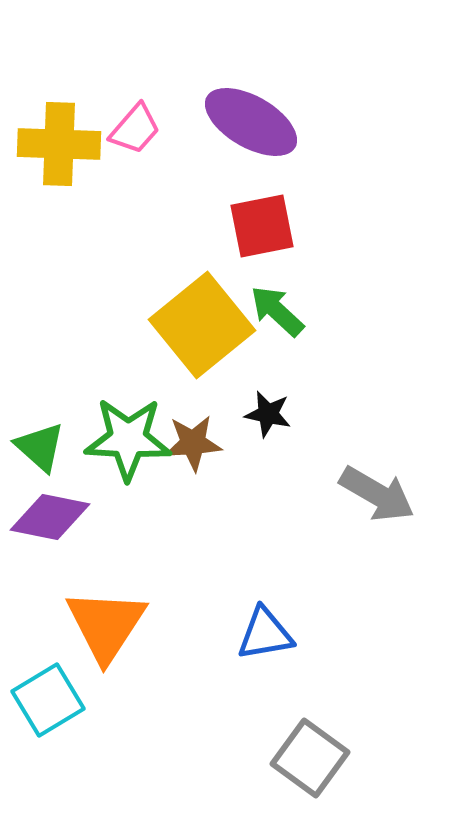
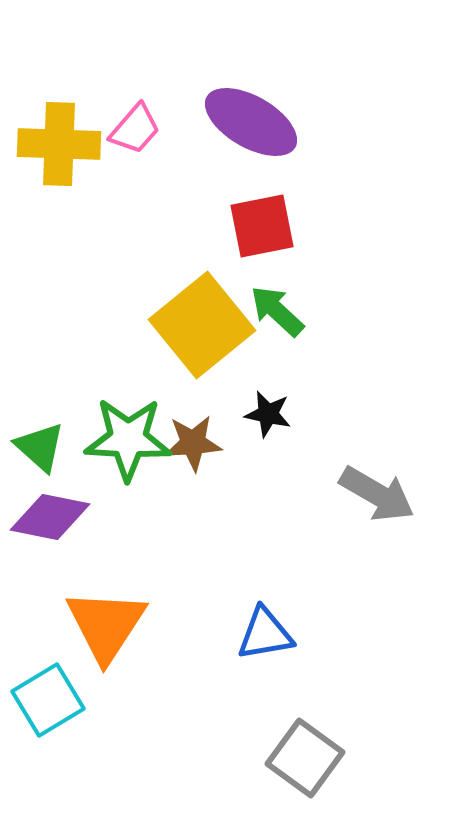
gray square: moved 5 px left
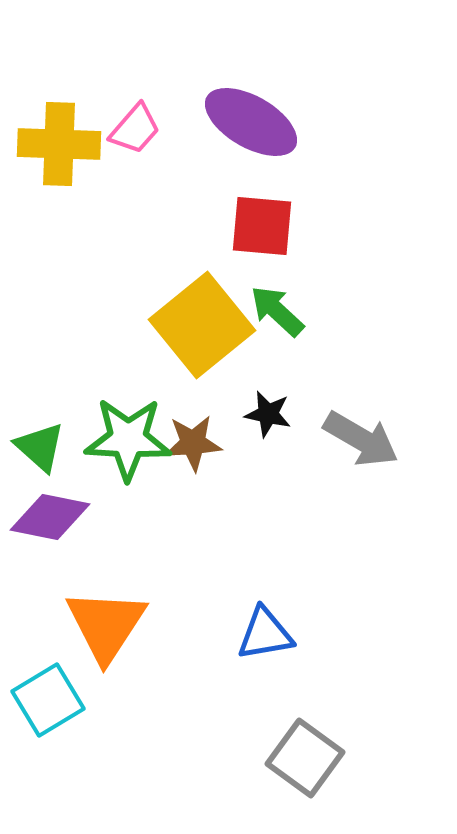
red square: rotated 16 degrees clockwise
gray arrow: moved 16 px left, 55 px up
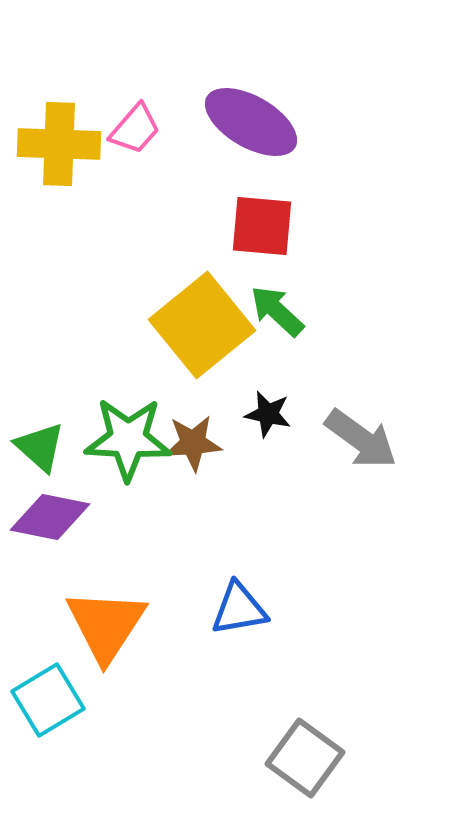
gray arrow: rotated 6 degrees clockwise
blue triangle: moved 26 px left, 25 px up
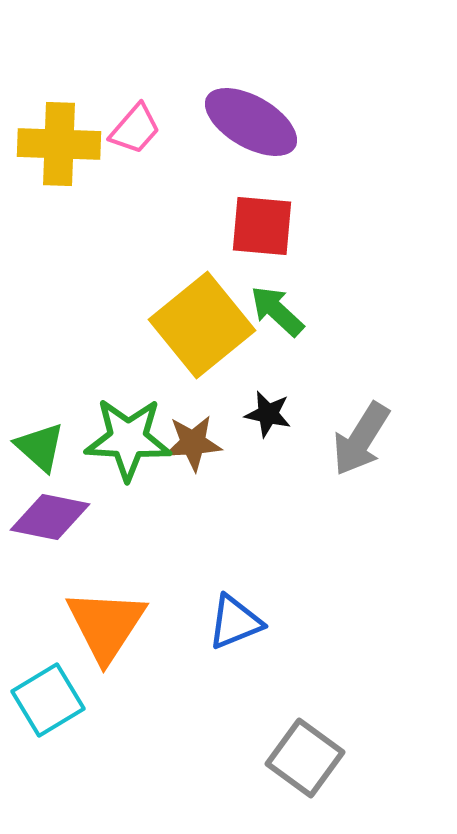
gray arrow: rotated 86 degrees clockwise
blue triangle: moved 4 px left, 13 px down; rotated 12 degrees counterclockwise
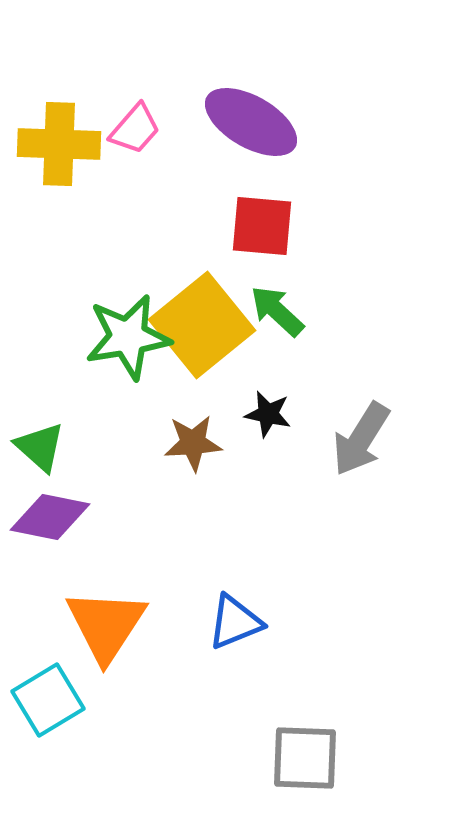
green star: moved 102 px up; rotated 12 degrees counterclockwise
gray square: rotated 34 degrees counterclockwise
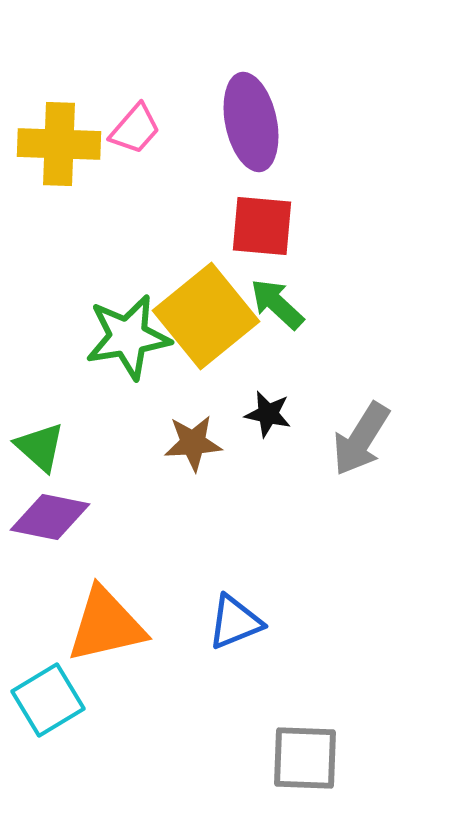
purple ellipse: rotated 48 degrees clockwise
green arrow: moved 7 px up
yellow square: moved 4 px right, 9 px up
orange triangle: rotated 44 degrees clockwise
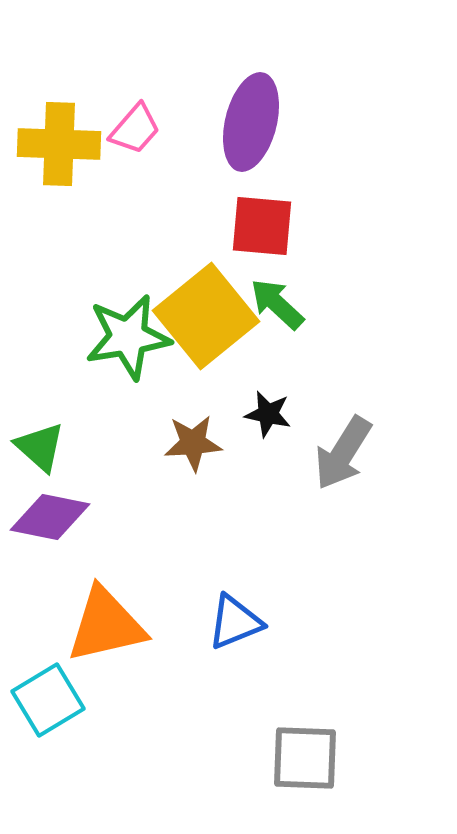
purple ellipse: rotated 26 degrees clockwise
gray arrow: moved 18 px left, 14 px down
